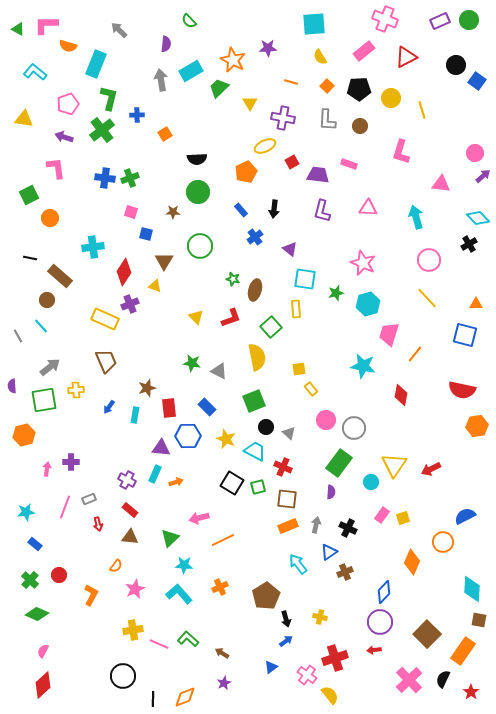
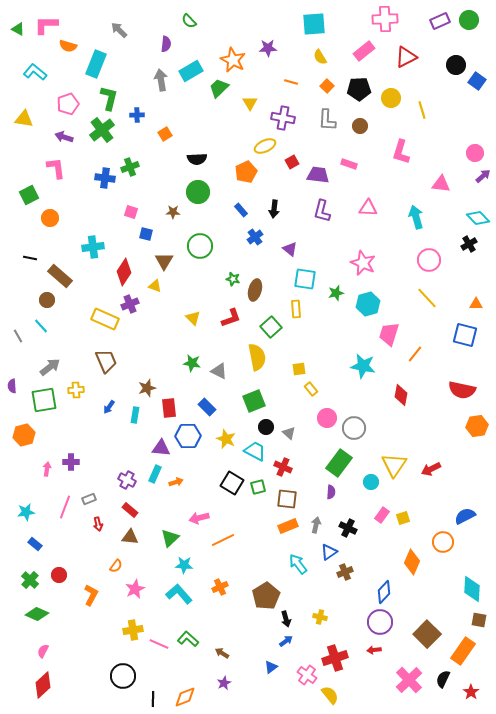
pink cross at (385, 19): rotated 25 degrees counterclockwise
green cross at (130, 178): moved 11 px up
yellow triangle at (196, 317): moved 3 px left, 1 px down
pink circle at (326, 420): moved 1 px right, 2 px up
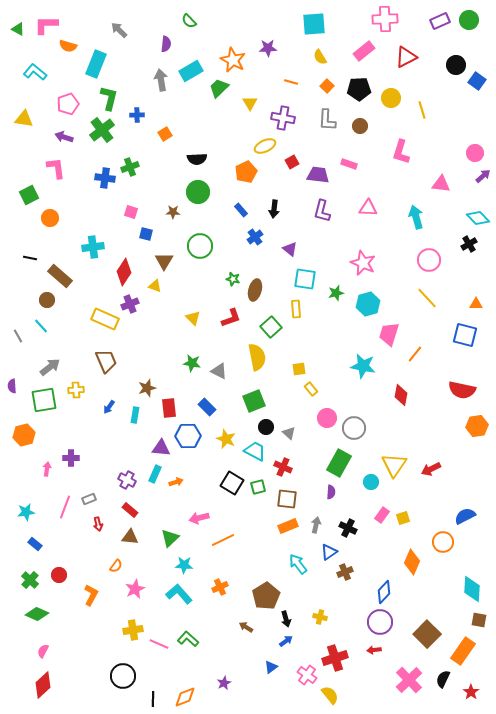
purple cross at (71, 462): moved 4 px up
green rectangle at (339, 463): rotated 8 degrees counterclockwise
brown arrow at (222, 653): moved 24 px right, 26 px up
